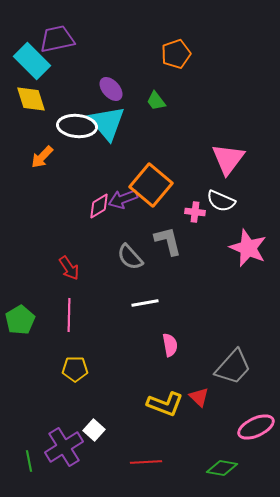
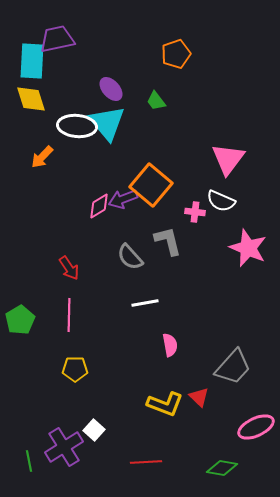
cyan rectangle: rotated 48 degrees clockwise
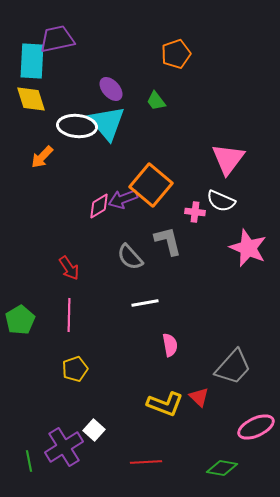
yellow pentagon: rotated 20 degrees counterclockwise
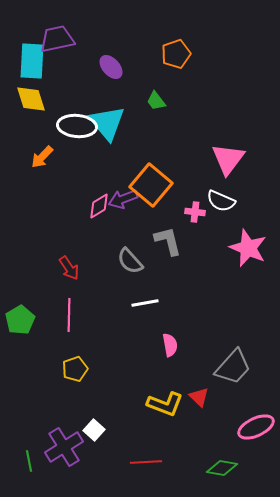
purple ellipse: moved 22 px up
gray semicircle: moved 4 px down
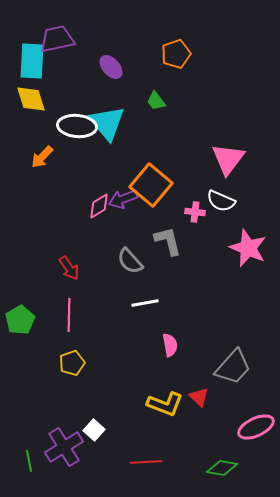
yellow pentagon: moved 3 px left, 6 px up
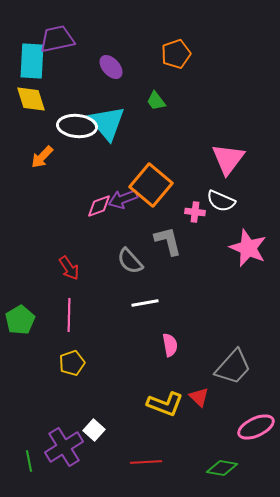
pink diamond: rotated 12 degrees clockwise
